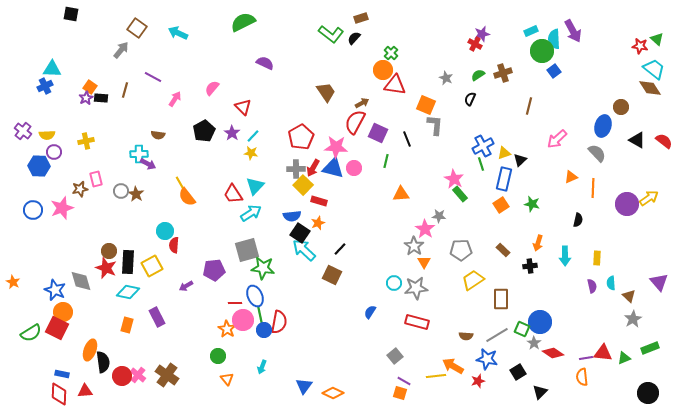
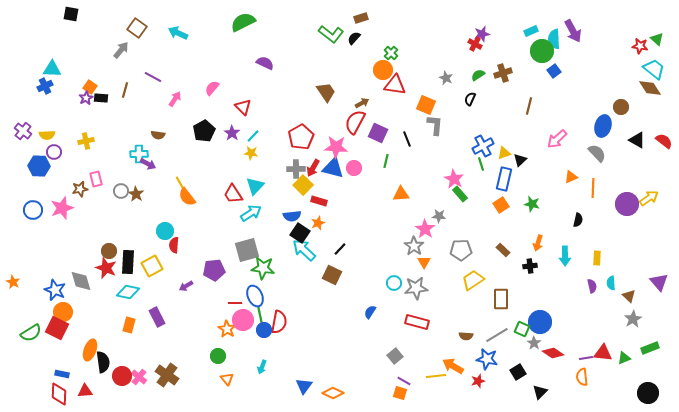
orange rectangle at (127, 325): moved 2 px right
pink cross at (138, 375): moved 1 px right, 2 px down
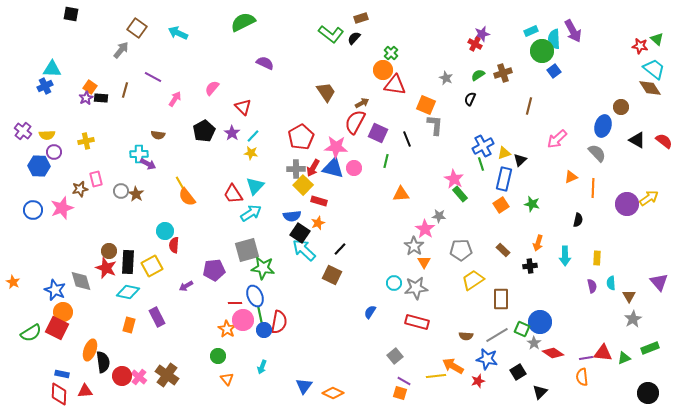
brown triangle at (629, 296): rotated 16 degrees clockwise
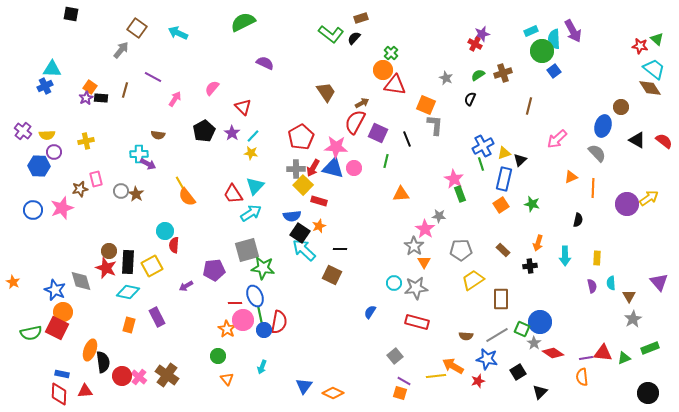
green rectangle at (460, 194): rotated 21 degrees clockwise
orange star at (318, 223): moved 1 px right, 3 px down
black line at (340, 249): rotated 48 degrees clockwise
green semicircle at (31, 333): rotated 20 degrees clockwise
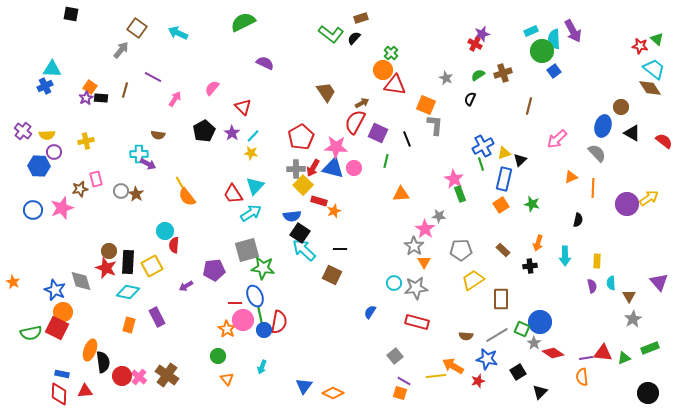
black triangle at (637, 140): moved 5 px left, 7 px up
orange star at (319, 226): moved 15 px right, 15 px up
yellow rectangle at (597, 258): moved 3 px down
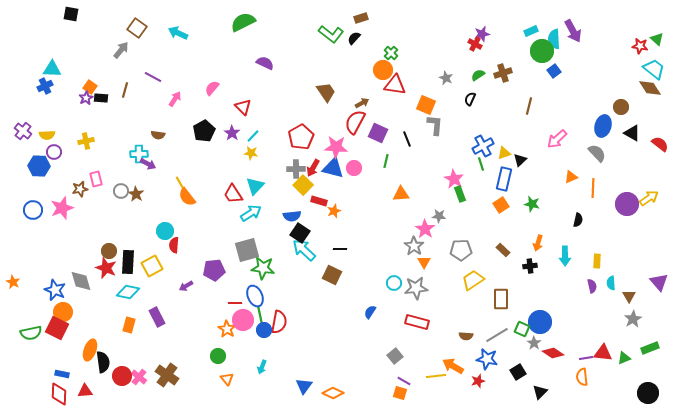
red semicircle at (664, 141): moved 4 px left, 3 px down
